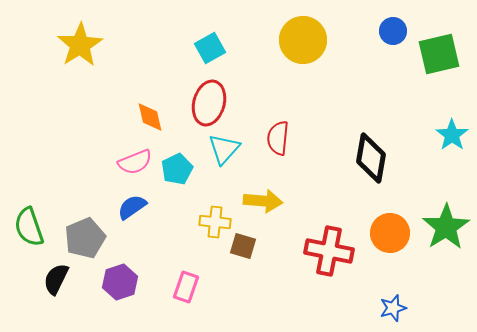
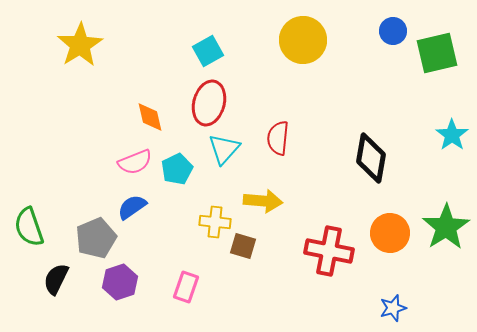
cyan square: moved 2 px left, 3 px down
green square: moved 2 px left, 1 px up
gray pentagon: moved 11 px right
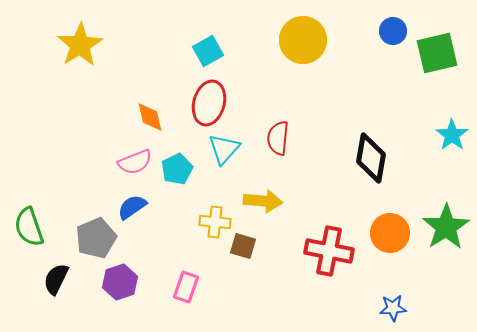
blue star: rotated 12 degrees clockwise
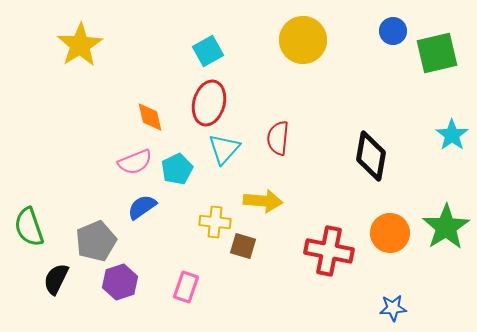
black diamond: moved 2 px up
blue semicircle: moved 10 px right
gray pentagon: moved 3 px down
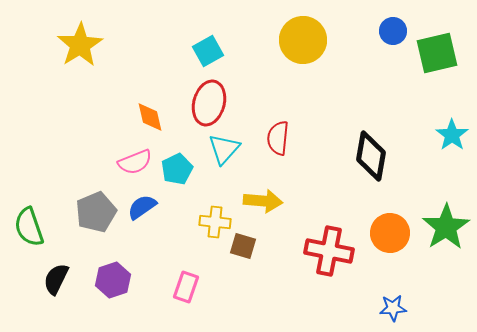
gray pentagon: moved 29 px up
purple hexagon: moved 7 px left, 2 px up
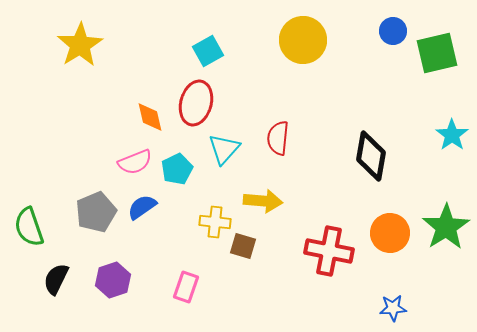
red ellipse: moved 13 px left
